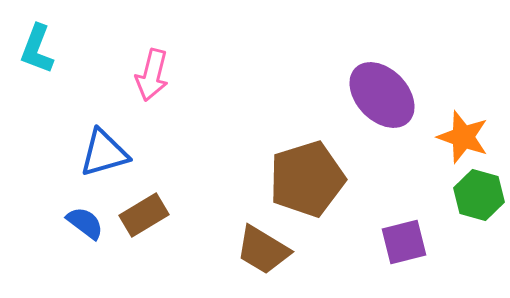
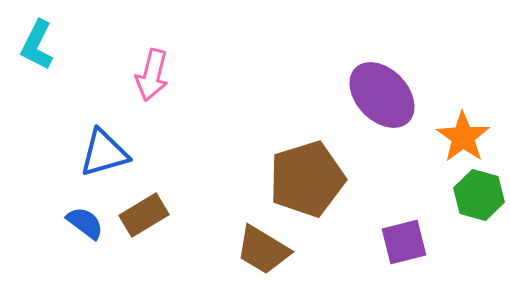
cyan L-shape: moved 4 px up; rotated 6 degrees clockwise
orange star: rotated 16 degrees clockwise
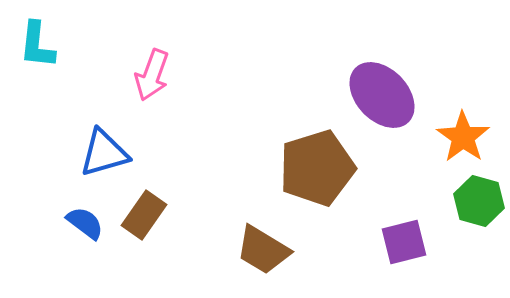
cyan L-shape: rotated 21 degrees counterclockwise
pink arrow: rotated 6 degrees clockwise
brown pentagon: moved 10 px right, 11 px up
green hexagon: moved 6 px down
brown rectangle: rotated 24 degrees counterclockwise
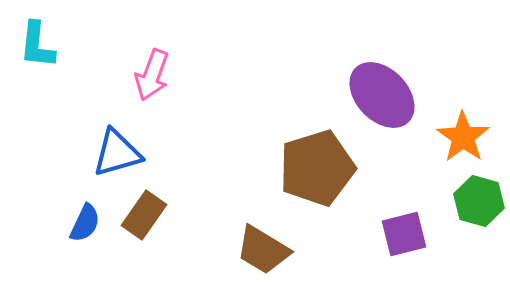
blue triangle: moved 13 px right
blue semicircle: rotated 78 degrees clockwise
purple square: moved 8 px up
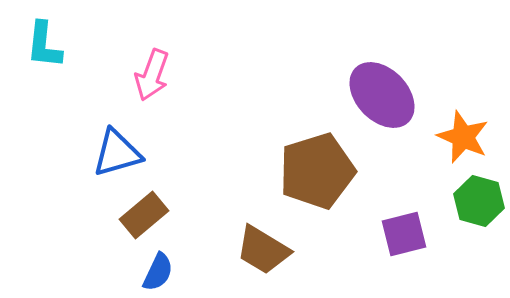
cyan L-shape: moved 7 px right
orange star: rotated 12 degrees counterclockwise
brown pentagon: moved 3 px down
brown rectangle: rotated 15 degrees clockwise
blue semicircle: moved 73 px right, 49 px down
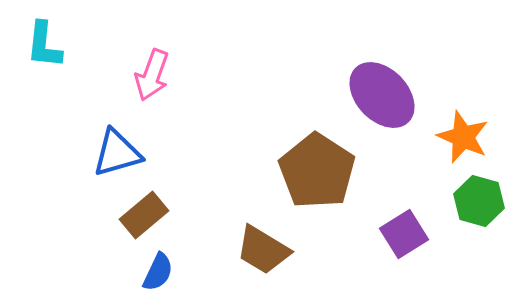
brown pentagon: rotated 22 degrees counterclockwise
purple square: rotated 18 degrees counterclockwise
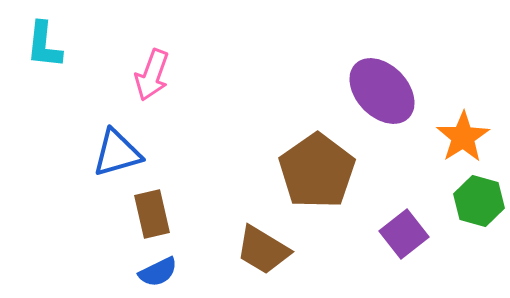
purple ellipse: moved 4 px up
orange star: rotated 16 degrees clockwise
brown pentagon: rotated 4 degrees clockwise
brown rectangle: moved 8 px right, 1 px up; rotated 63 degrees counterclockwise
purple square: rotated 6 degrees counterclockwise
blue semicircle: rotated 39 degrees clockwise
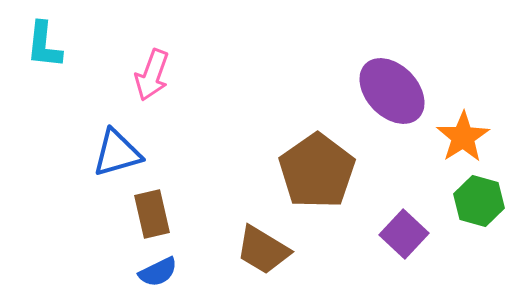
purple ellipse: moved 10 px right
purple square: rotated 9 degrees counterclockwise
